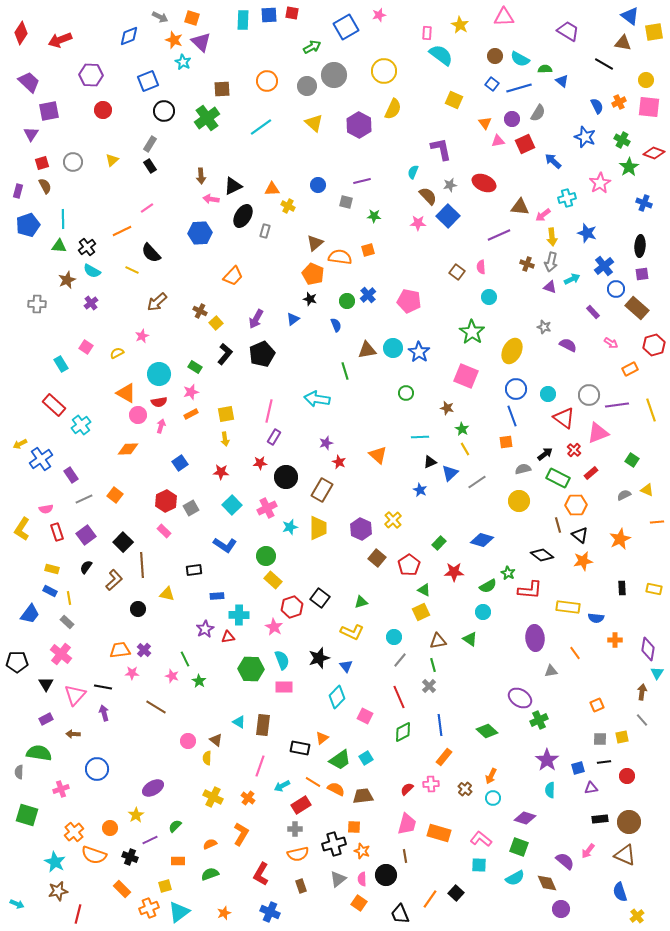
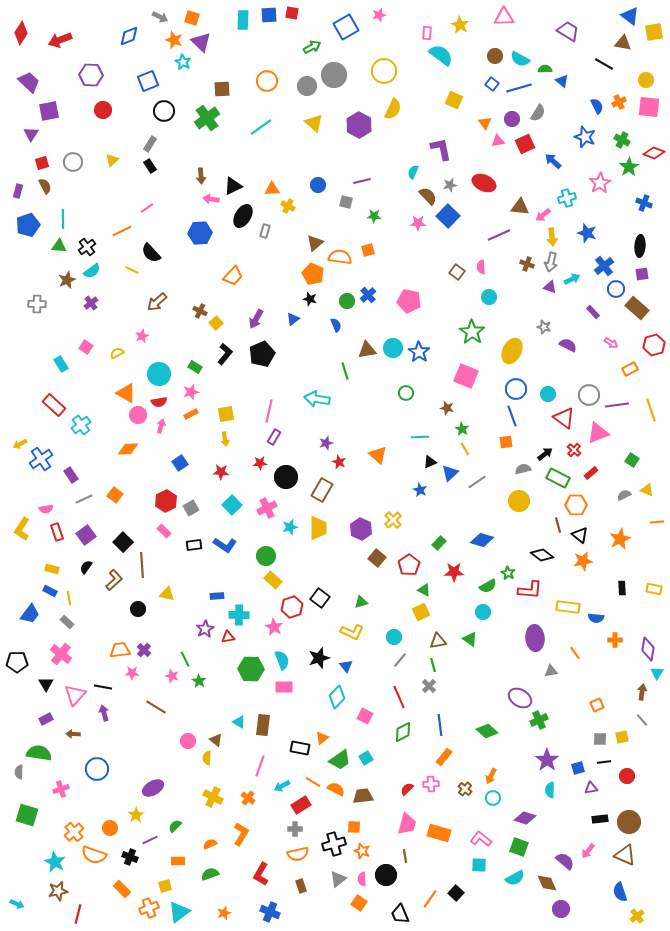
cyan semicircle at (92, 271): rotated 66 degrees counterclockwise
black rectangle at (194, 570): moved 25 px up
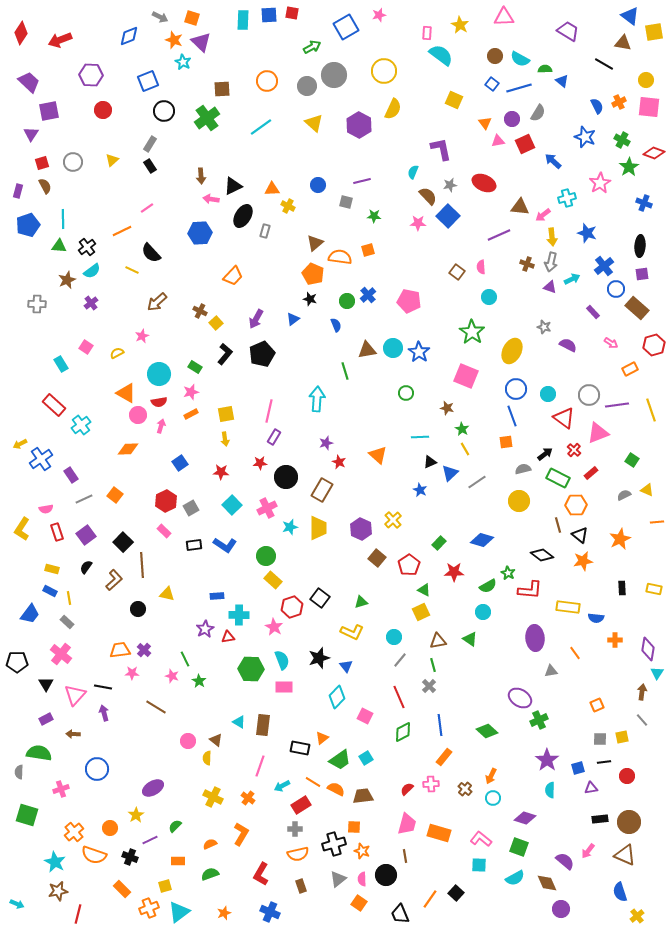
cyan arrow at (317, 399): rotated 85 degrees clockwise
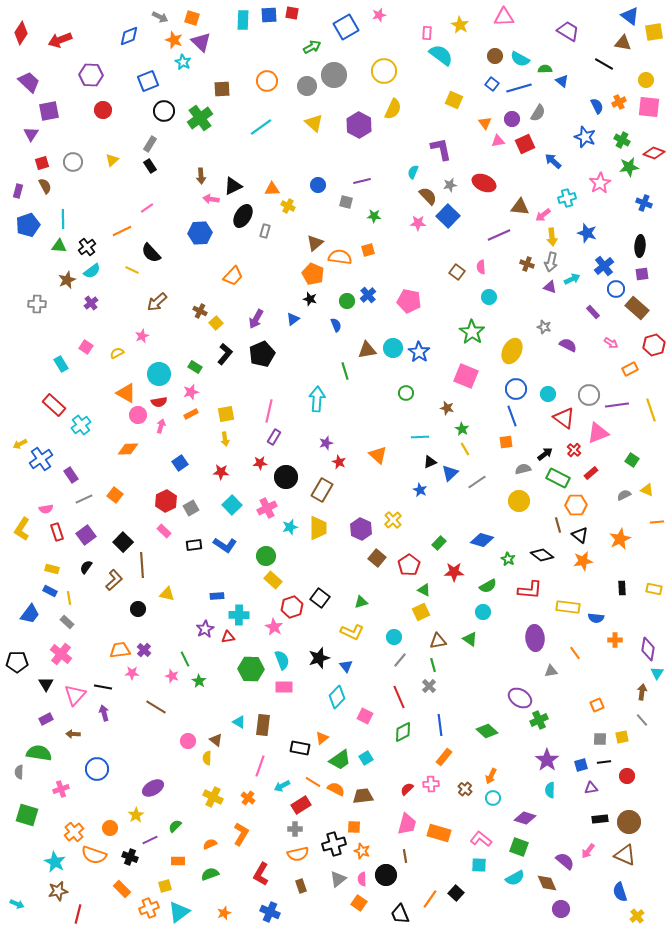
green cross at (207, 118): moved 7 px left
green star at (629, 167): rotated 24 degrees clockwise
green star at (508, 573): moved 14 px up
blue square at (578, 768): moved 3 px right, 3 px up
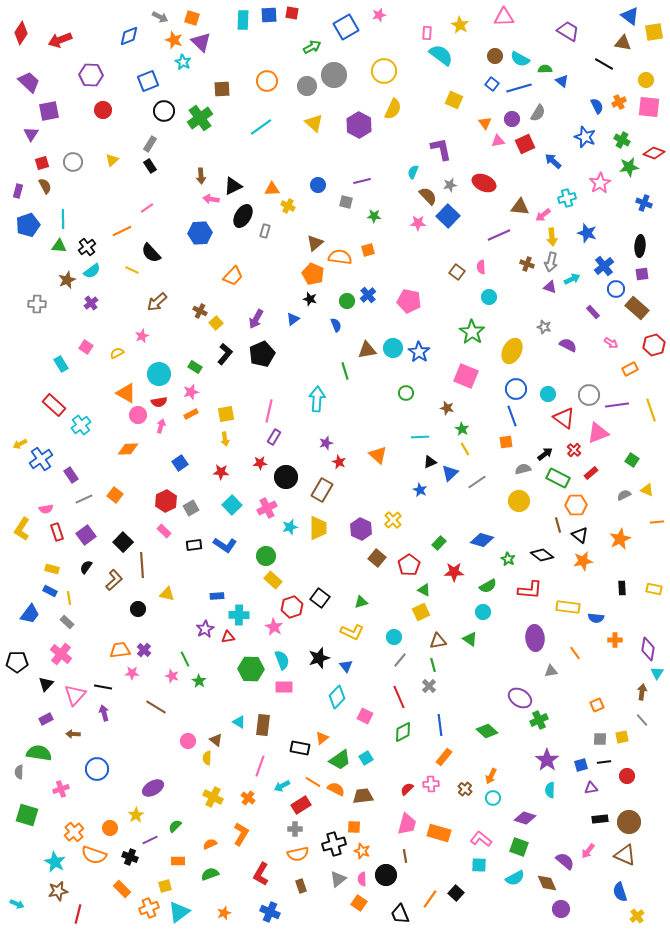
black triangle at (46, 684): rotated 14 degrees clockwise
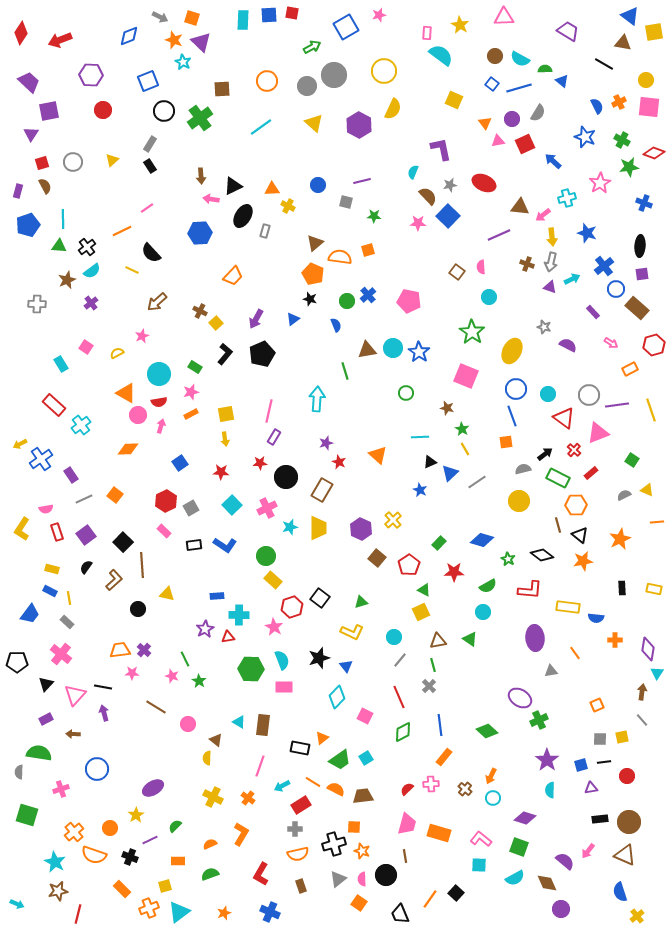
pink circle at (188, 741): moved 17 px up
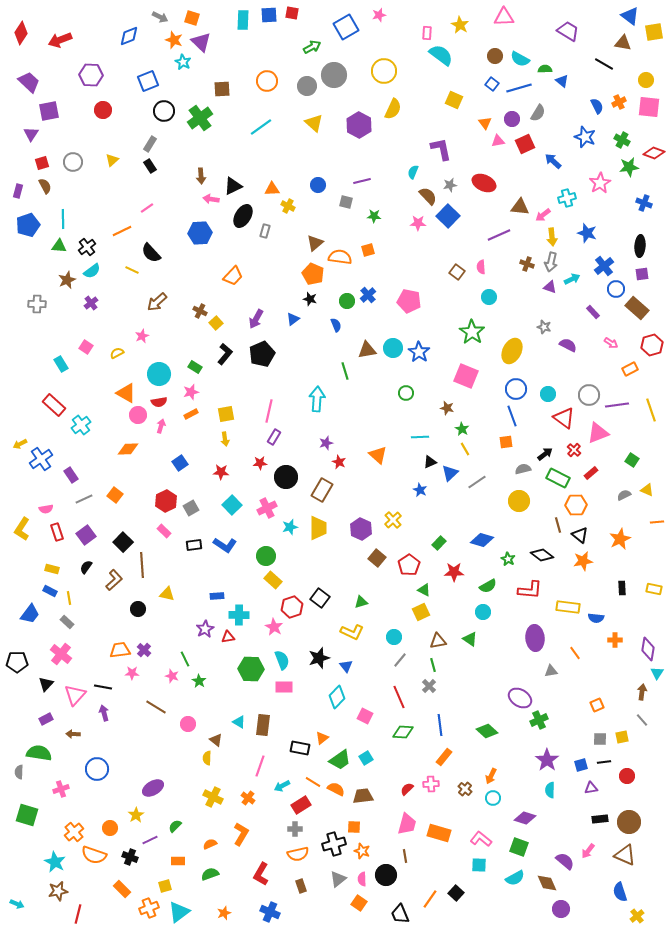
red hexagon at (654, 345): moved 2 px left
green diamond at (403, 732): rotated 30 degrees clockwise
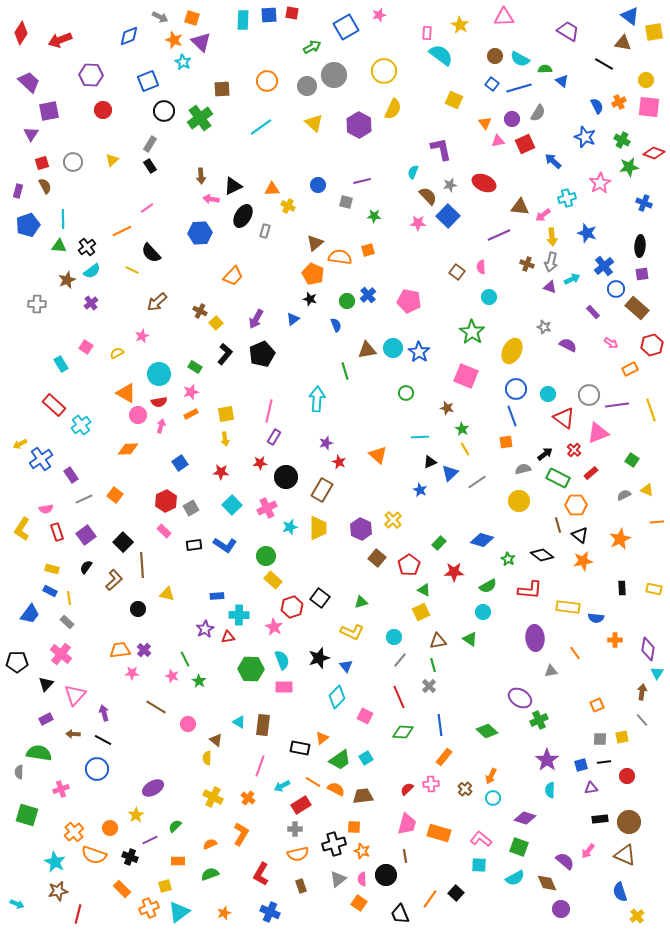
black line at (103, 687): moved 53 px down; rotated 18 degrees clockwise
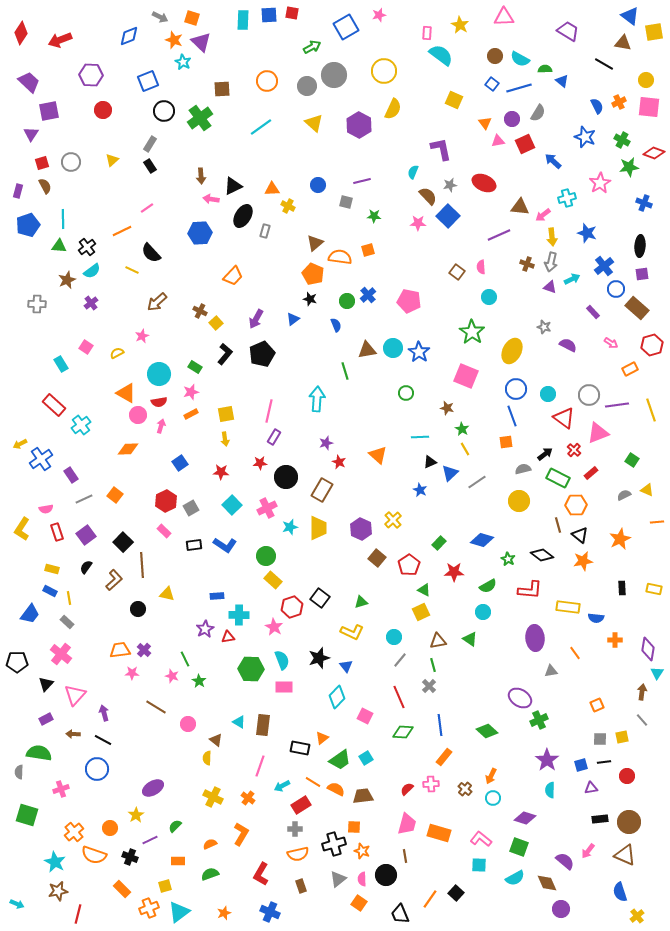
gray circle at (73, 162): moved 2 px left
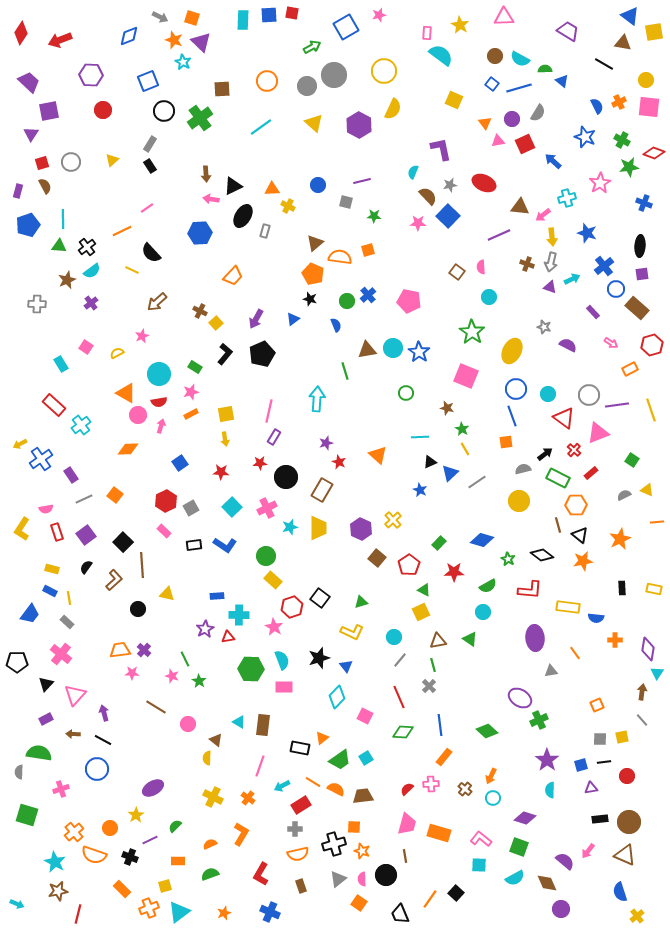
brown arrow at (201, 176): moved 5 px right, 2 px up
cyan square at (232, 505): moved 2 px down
